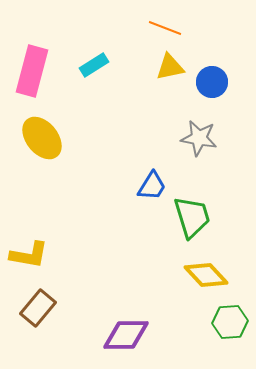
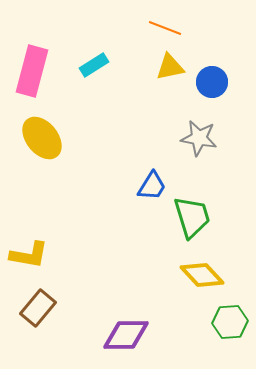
yellow diamond: moved 4 px left
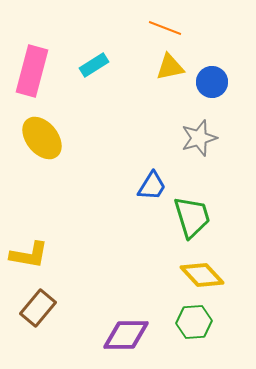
gray star: rotated 27 degrees counterclockwise
green hexagon: moved 36 px left
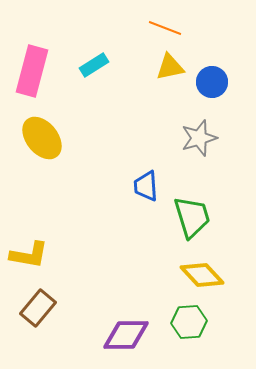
blue trapezoid: moved 6 px left; rotated 144 degrees clockwise
green hexagon: moved 5 px left
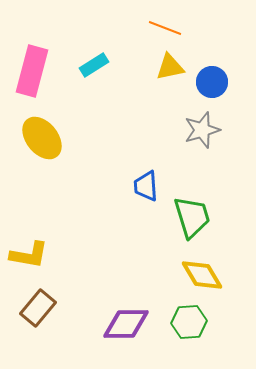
gray star: moved 3 px right, 8 px up
yellow diamond: rotated 12 degrees clockwise
purple diamond: moved 11 px up
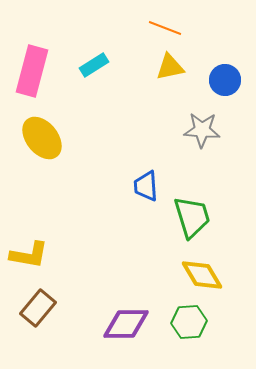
blue circle: moved 13 px right, 2 px up
gray star: rotated 21 degrees clockwise
